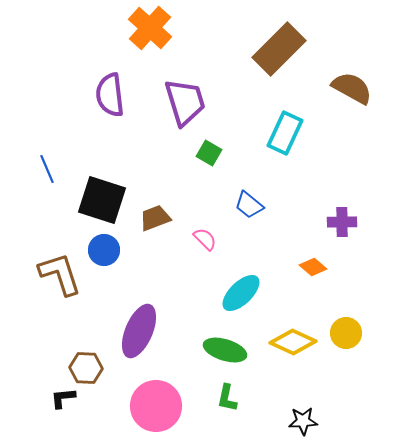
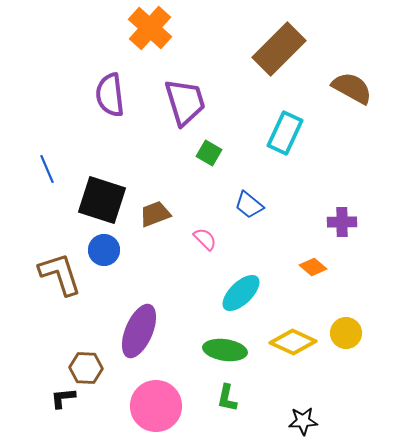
brown trapezoid: moved 4 px up
green ellipse: rotated 9 degrees counterclockwise
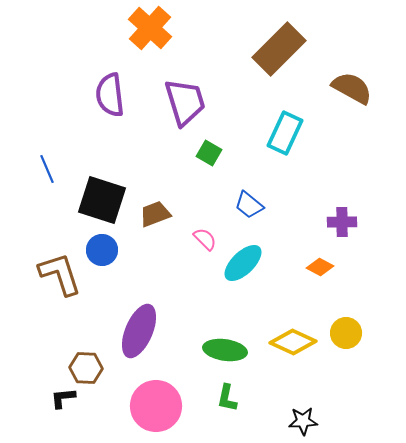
blue circle: moved 2 px left
orange diamond: moved 7 px right; rotated 12 degrees counterclockwise
cyan ellipse: moved 2 px right, 30 px up
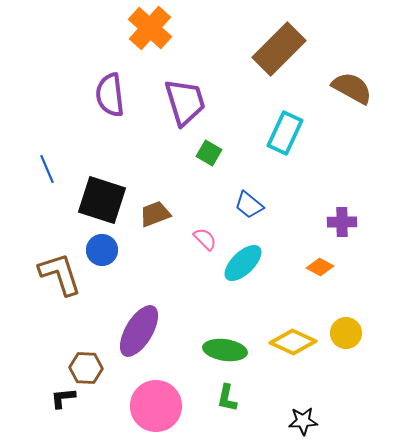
purple ellipse: rotated 8 degrees clockwise
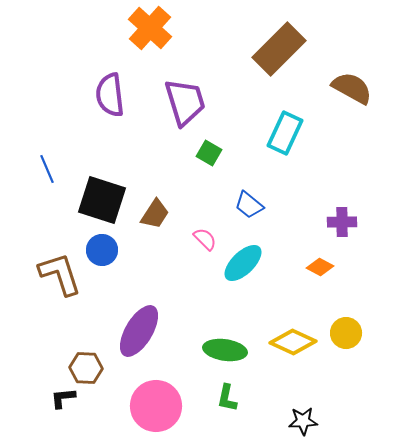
brown trapezoid: rotated 144 degrees clockwise
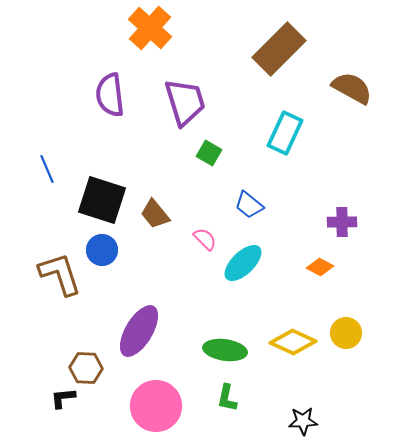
brown trapezoid: rotated 108 degrees clockwise
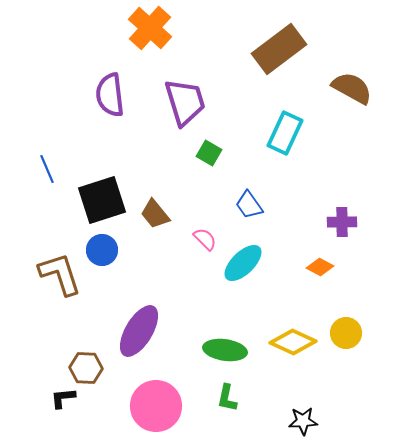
brown rectangle: rotated 8 degrees clockwise
black square: rotated 36 degrees counterclockwise
blue trapezoid: rotated 16 degrees clockwise
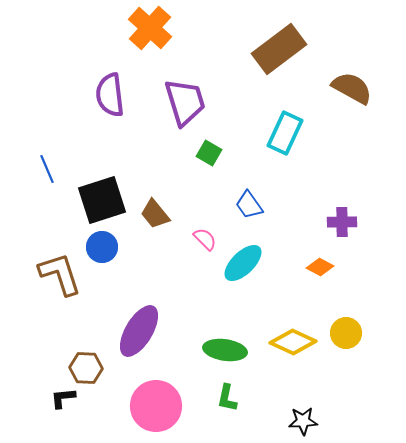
blue circle: moved 3 px up
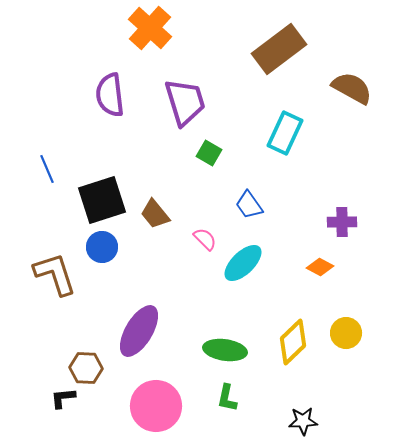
brown L-shape: moved 5 px left
yellow diamond: rotated 69 degrees counterclockwise
